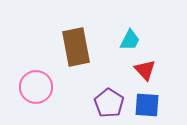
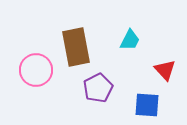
red triangle: moved 20 px right
pink circle: moved 17 px up
purple pentagon: moved 11 px left, 15 px up; rotated 12 degrees clockwise
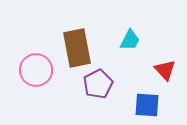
brown rectangle: moved 1 px right, 1 px down
purple pentagon: moved 4 px up
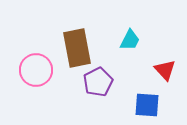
purple pentagon: moved 2 px up
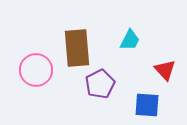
brown rectangle: rotated 6 degrees clockwise
purple pentagon: moved 2 px right, 2 px down
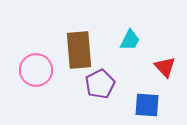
brown rectangle: moved 2 px right, 2 px down
red triangle: moved 3 px up
